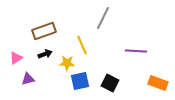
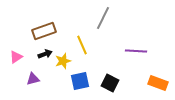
pink triangle: moved 1 px up
yellow star: moved 4 px left, 2 px up; rotated 21 degrees counterclockwise
purple triangle: moved 5 px right
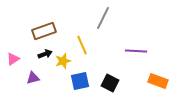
pink triangle: moved 3 px left, 2 px down
purple triangle: moved 1 px up
orange rectangle: moved 2 px up
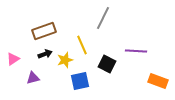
yellow star: moved 2 px right, 1 px up
black square: moved 3 px left, 19 px up
